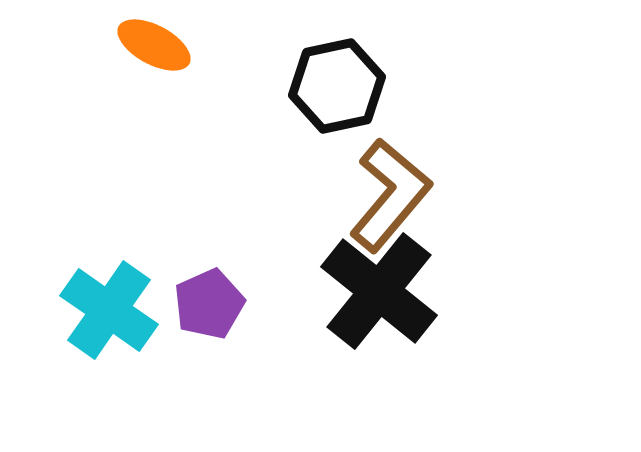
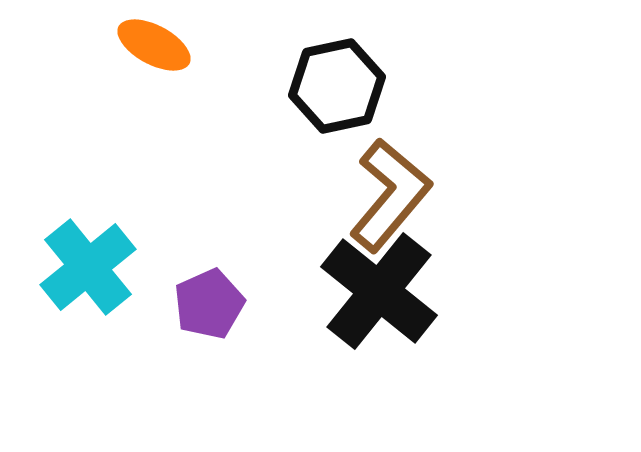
cyan cross: moved 21 px left, 43 px up; rotated 16 degrees clockwise
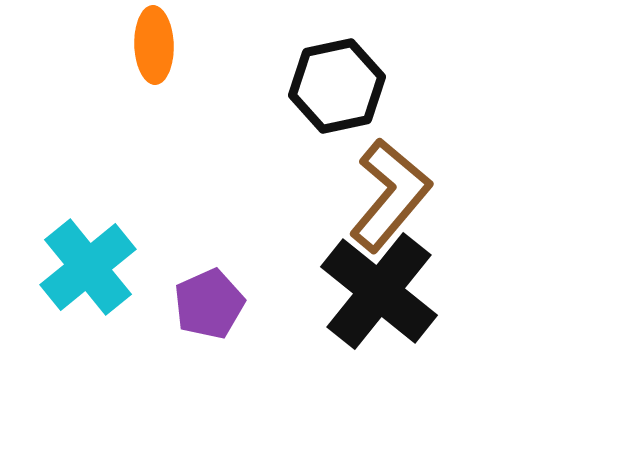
orange ellipse: rotated 60 degrees clockwise
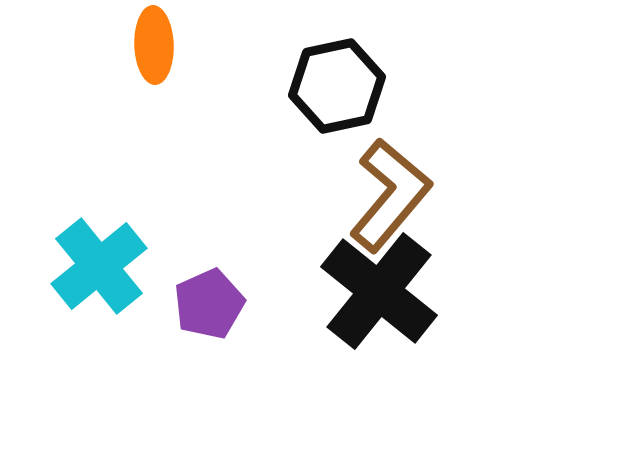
cyan cross: moved 11 px right, 1 px up
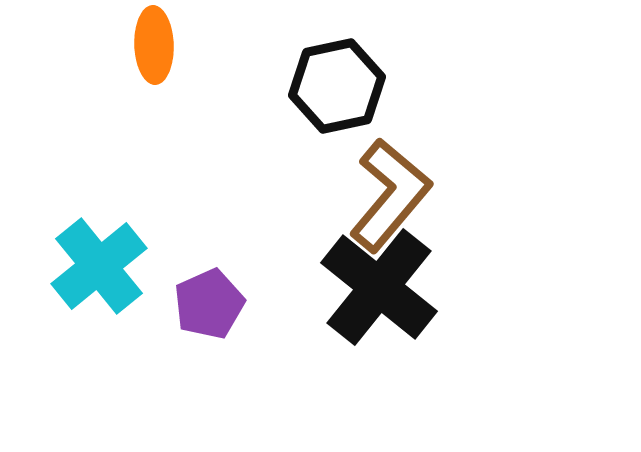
black cross: moved 4 px up
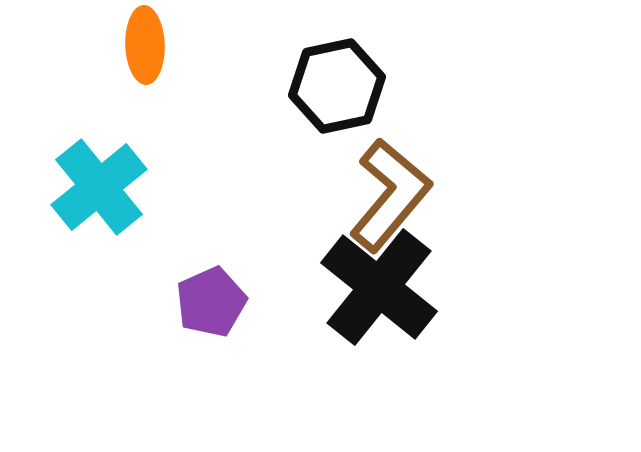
orange ellipse: moved 9 px left
cyan cross: moved 79 px up
purple pentagon: moved 2 px right, 2 px up
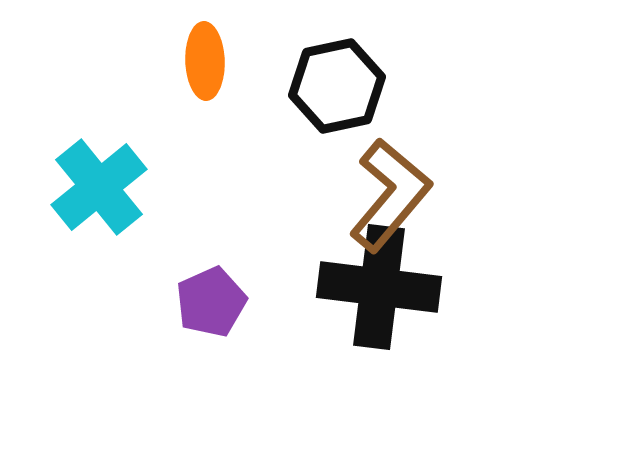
orange ellipse: moved 60 px right, 16 px down
black cross: rotated 32 degrees counterclockwise
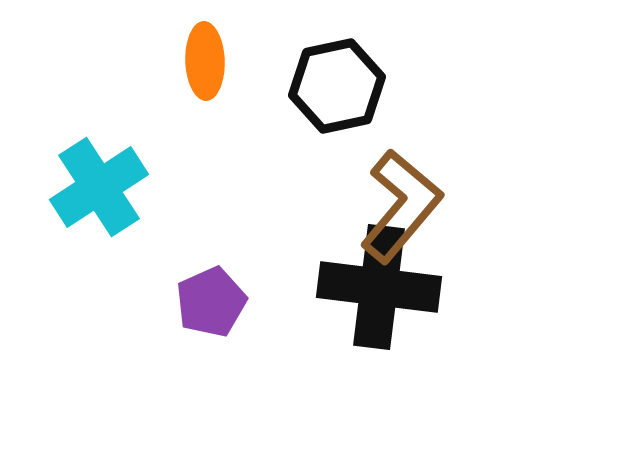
cyan cross: rotated 6 degrees clockwise
brown L-shape: moved 11 px right, 11 px down
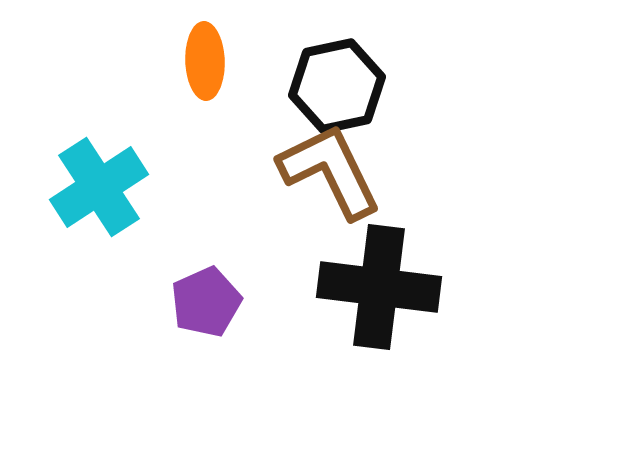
brown L-shape: moved 71 px left, 35 px up; rotated 66 degrees counterclockwise
purple pentagon: moved 5 px left
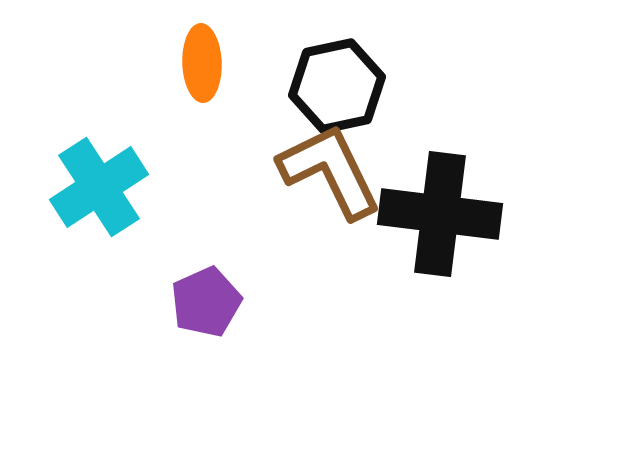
orange ellipse: moved 3 px left, 2 px down
black cross: moved 61 px right, 73 px up
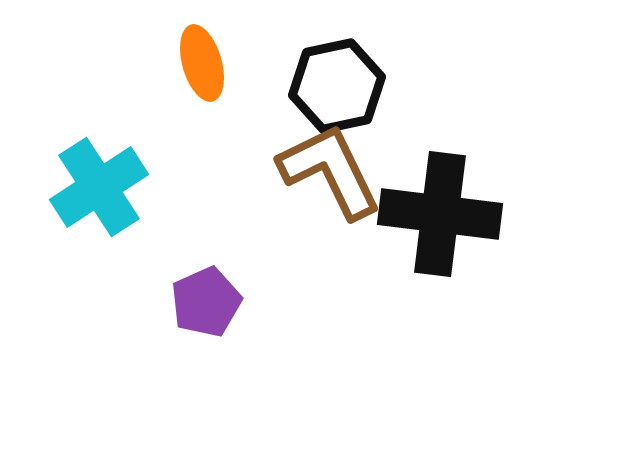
orange ellipse: rotated 14 degrees counterclockwise
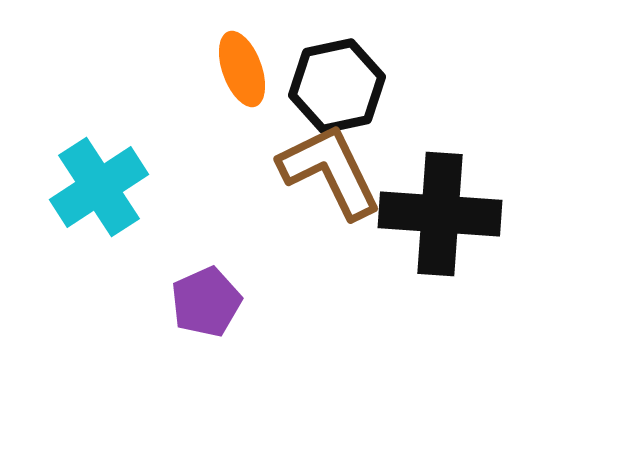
orange ellipse: moved 40 px right, 6 px down; rotated 4 degrees counterclockwise
black cross: rotated 3 degrees counterclockwise
